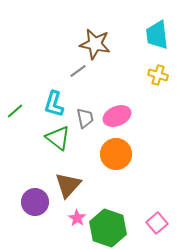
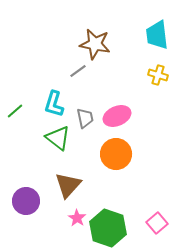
purple circle: moved 9 px left, 1 px up
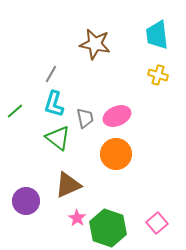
gray line: moved 27 px left, 3 px down; rotated 24 degrees counterclockwise
brown triangle: rotated 24 degrees clockwise
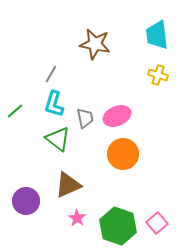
green triangle: moved 1 px down
orange circle: moved 7 px right
green hexagon: moved 10 px right, 2 px up
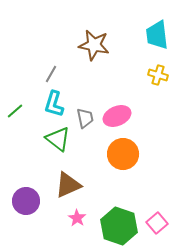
brown star: moved 1 px left, 1 px down
green hexagon: moved 1 px right
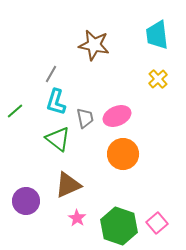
yellow cross: moved 4 px down; rotated 30 degrees clockwise
cyan L-shape: moved 2 px right, 2 px up
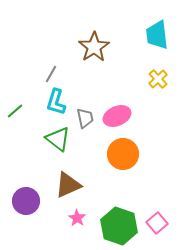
brown star: moved 2 px down; rotated 28 degrees clockwise
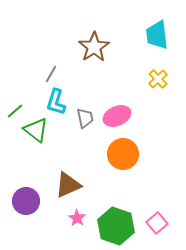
green triangle: moved 22 px left, 9 px up
green hexagon: moved 3 px left
